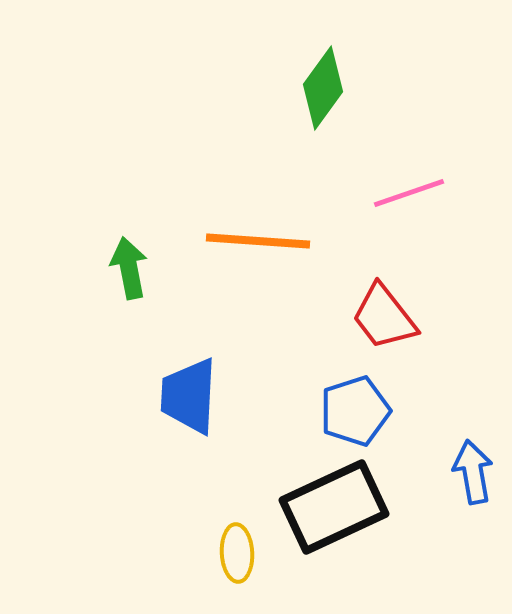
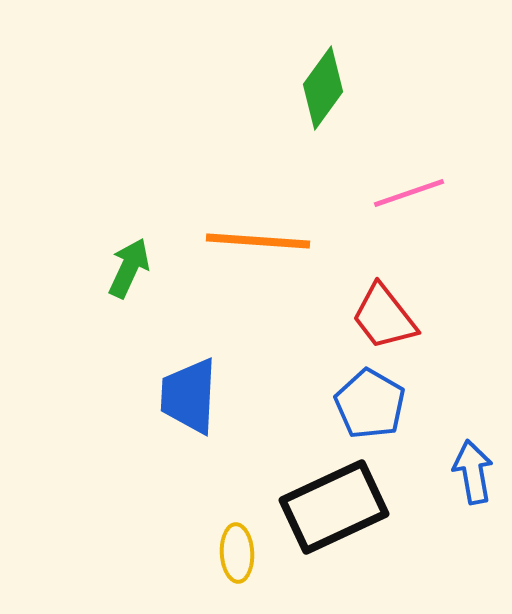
green arrow: rotated 36 degrees clockwise
blue pentagon: moved 15 px right, 7 px up; rotated 24 degrees counterclockwise
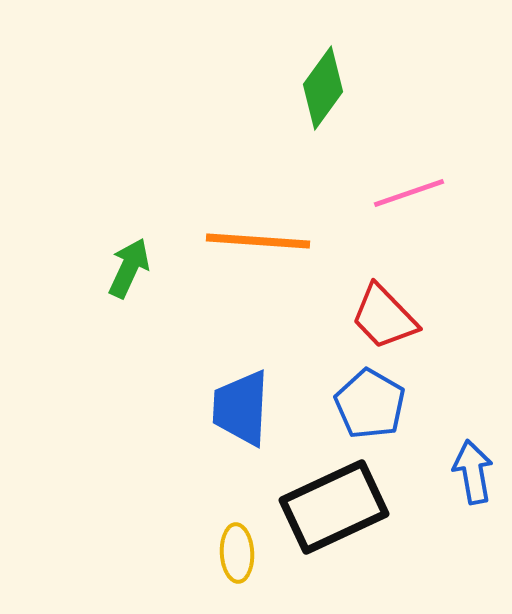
red trapezoid: rotated 6 degrees counterclockwise
blue trapezoid: moved 52 px right, 12 px down
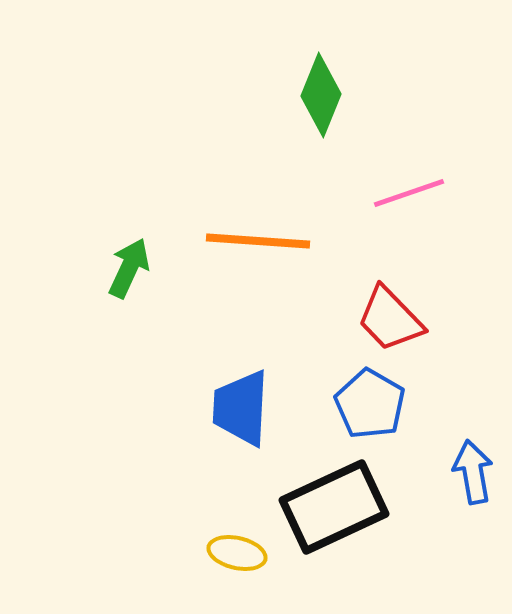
green diamond: moved 2 px left, 7 px down; rotated 14 degrees counterclockwise
red trapezoid: moved 6 px right, 2 px down
yellow ellipse: rotated 74 degrees counterclockwise
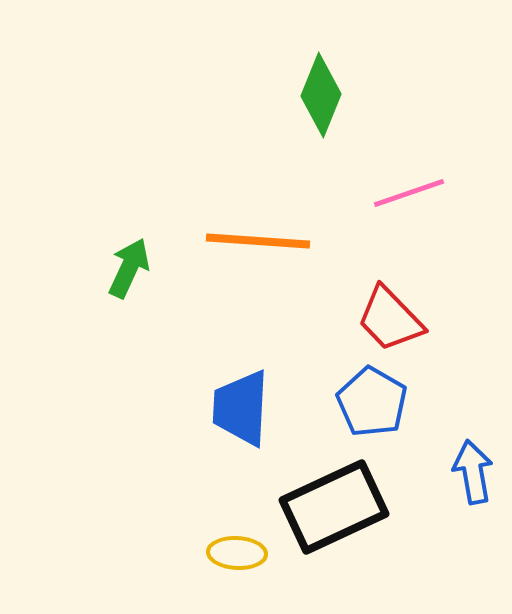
blue pentagon: moved 2 px right, 2 px up
yellow ellipse: rotated 10 degrees counterclockwise
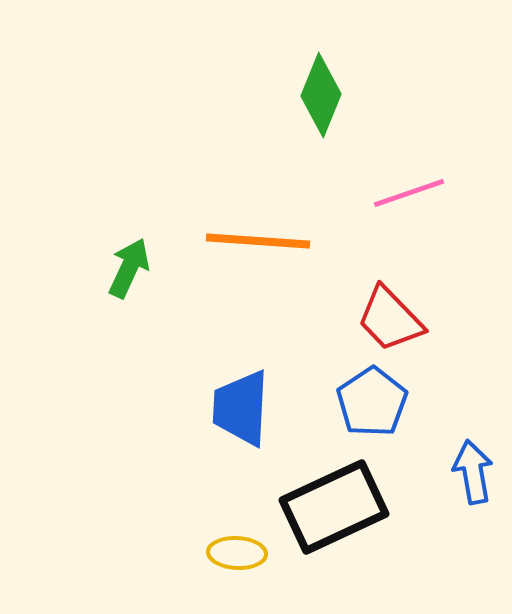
blue pentagon: rotated 8 degrees clockwise
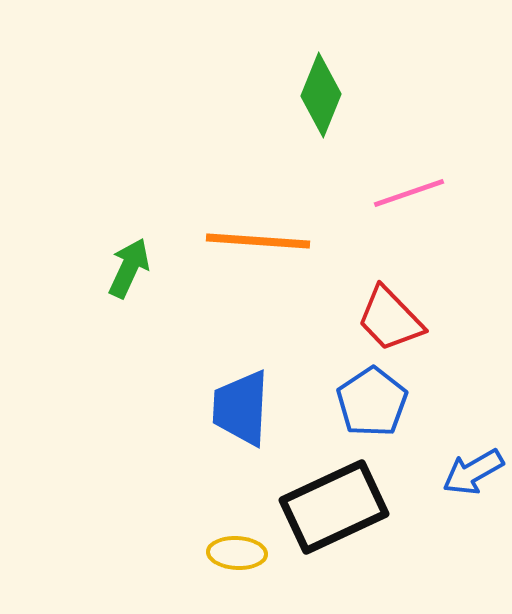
blue arrow: rotated 110 degrees counterclockwise
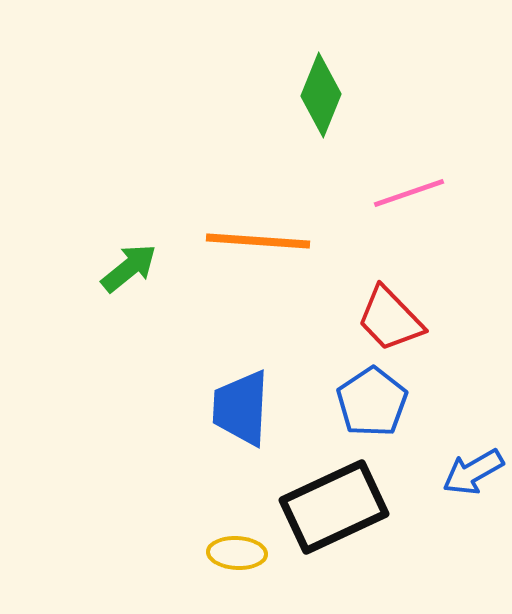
green arrow: rotated 26 degrees clockwise
